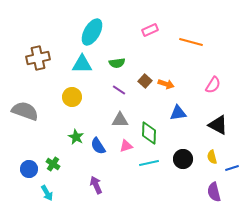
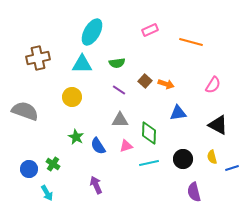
purple semicircle: moved 20 px left
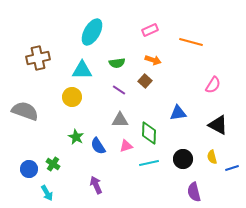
cyan triangle: moved 6 px down
orange arrow: moved 13 px left, 24 px up
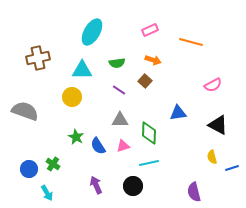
pink semicircle: rotated 30 degrees clockwise
pink triangle: moved 3 px left
black circle: moved 50 px left, 27 px down
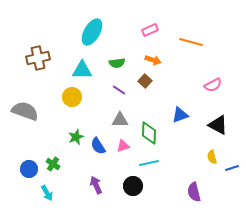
blue triangle: moved 2 px right, 2 px down; rotated 12 degrees counterclockwise
green star: rotated 21 degrees clockwise
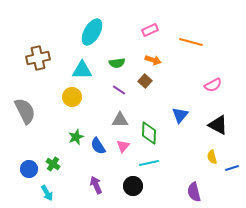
gray semicircle: rotated 44 degrees clockwise
blue triangle: rotated 30 degrees counterclockwise
pink triangle: rotated 32 degrees counterclockwise
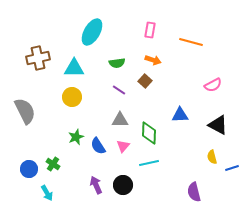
pink rectangle: rotated 56 degrees counterclockwise
cyan triangle: moved 8 px left, 2 px up
blue triangle: rotated 48 degrees clockwise
black circle: moved 10 px left, 1 px up
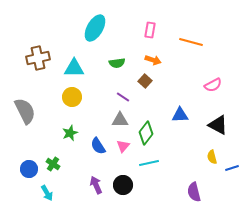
cyan ellipse: moved 3 px right, 4 px up
purple line: moved 4 px right, 7 px down
green diamond: moved 3 px left; rotated 35 degrees clockwise
green star: moved 6 px left, 4 px up
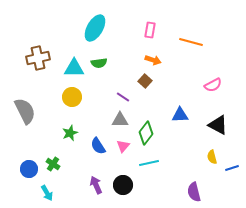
green semicircle: moved 18 px left
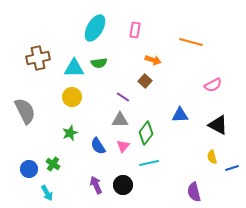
pink rectangle: moved 15 px left
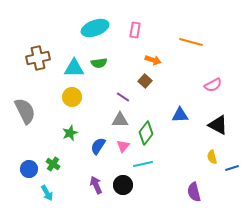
cyan ellipse: rotated 40 degrees clockwise
blue semicircle: rotated 66 degrees clockwise
cyan line: moved 6 px left, 1 px down
